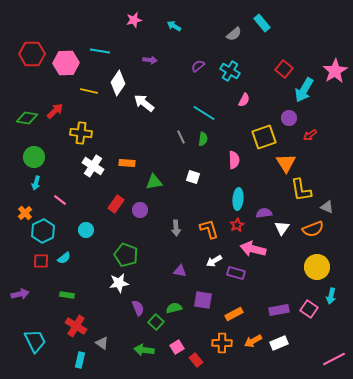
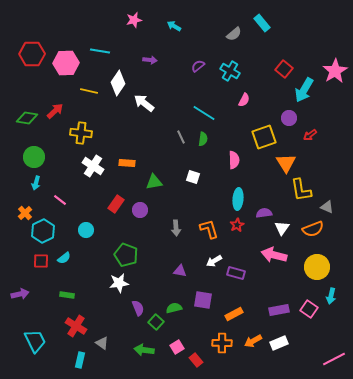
pink arrow at (253, 249): moved 21 px right, 6 px down
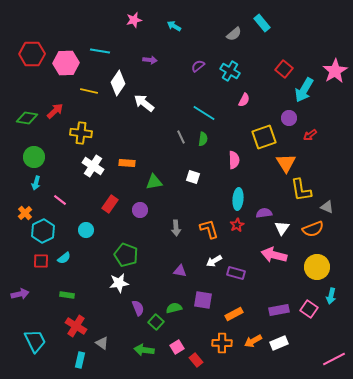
red rectangle at (116, 204): moved 6 px left
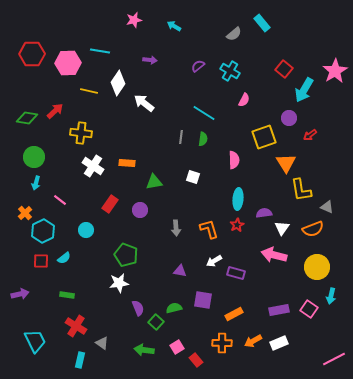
pink hexagon at (66, 63): moved 2 px right
gray line at (181, 137): rotated 32 degrees clockwise
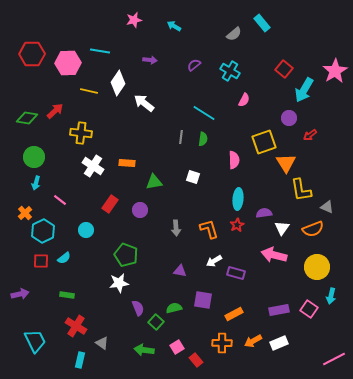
purple semicircle at (198, 66): moved 4 px left, 1 px up
yellow square at (264, 137): moved 5 px down
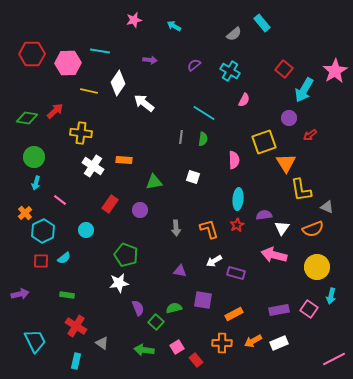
orange rectangle at (127, 163): moved 3 px left, 3 px up
purple semicircle at (264, 213): moved 2 px down
cyan rectangle at (80, 360): moved 4 px left, 1 px down
